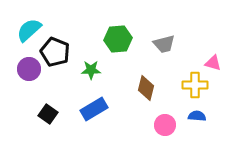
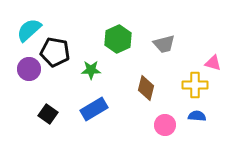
green hexagon: rotated 20 degrees counterclockwise
black pentagon: rotated 12 degrees counterclockwise
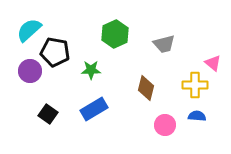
green hexagon: moved 3 px left, 5 px up
pink triangle: rotated 24 degrees clockwise
purple circle: moved 1 px right, 2 px down
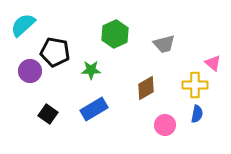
cyan semicircle: moved 6 px left, 5 px up
brown diamond: rotated 45 degrees clockwise
blue semicircle: moved 2 px up; rotated 96 degrees clockwise
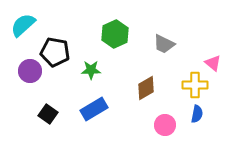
gray trapezoid: rotated 40 degrees clockwise
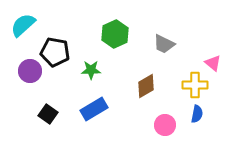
brown diamond: moved 2 px up
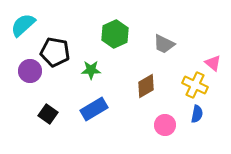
yellow cross: rotated 25 degrees clockwise
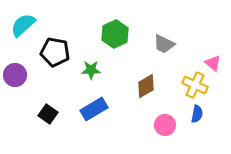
purple circle: moved 15 px left, 4 px down
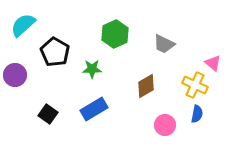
black pentagon: rotated 20 degrees clockwise
green star: moved 1 px right, 1 px up
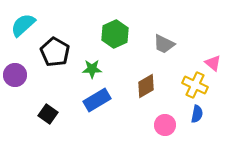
blue rectangle: moved 3 px right, 9 px up
